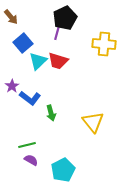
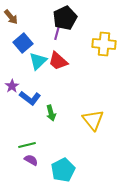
red trapezoid: rotated 25 degrees clockwise
yellow triangle: moved 2 px up
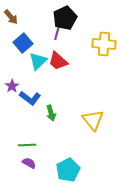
green line: rotated 12 degrees clockwise
purple semicircle: moved 2 px left, 3 px down
cyan pentagon: moved 5 px right
